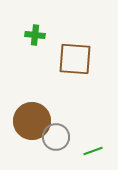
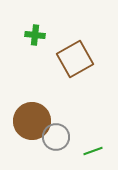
brown square: rotated 33 degrees counterclockwise
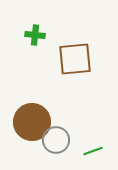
brown square: rotated 24 degrees clockwise
brown circle: moved 1 px down
gray circle: moved 3 px down
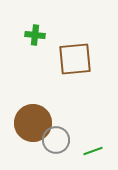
brown circle: moved 1 px right, 1 px down
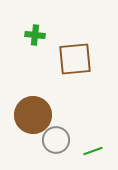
brown circle: moved 8 px up
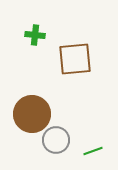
brown circle: moved 1 px left, 1 px up
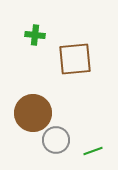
brown circle: moved 1 px right, 1 px up
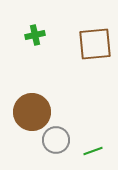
green cross: rotated 18 degrees counterclockwise
brown square: moved 20 px right, 15 px up
brown circle: moved 1 px left, 1 px up
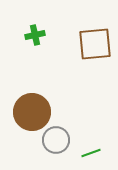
green line: moved 2 px left, 2 px down
